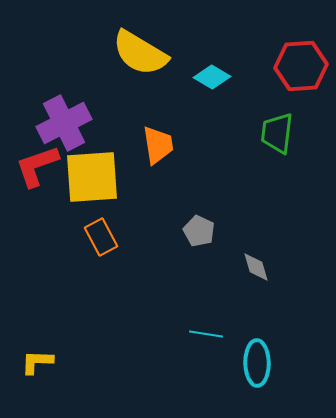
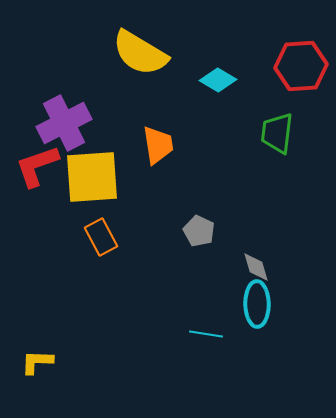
cyan diamond: moved 6 px right, 3 px down
cyan ellipse: moved 59 px up
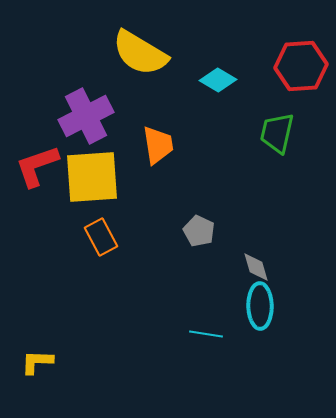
purple cross: moved 22 px right, 7 px up
green trapezoid: rotated 6 degrees clockwise
cyan ellipse: moved 3 px right, 2 px down
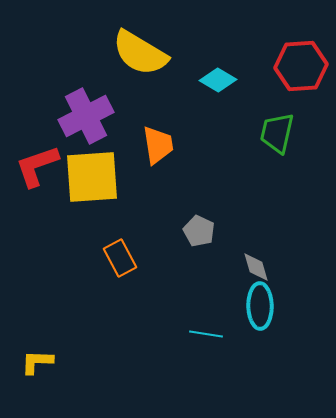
orange rectangle: moved 19 px right, 21 px down
